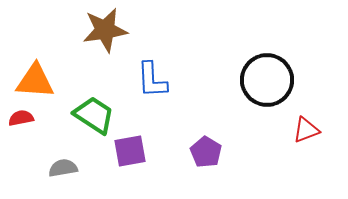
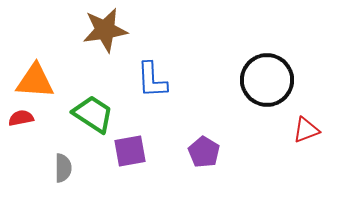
green trapezoid: moved 1 px left, 1 px up
purple pentagon: moved 2 px left
gray semicircle: rotated 100 degrees clockwise
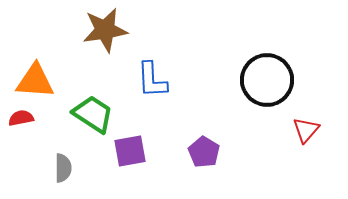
red triangle: rotated 28 degrees counterclockwise
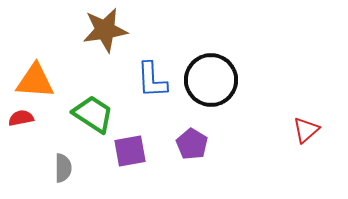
black circle: moved 56 px left
red triangle: rotated 8 degrees clockwise
purple pentagon: moved 12 px left, 8 px up
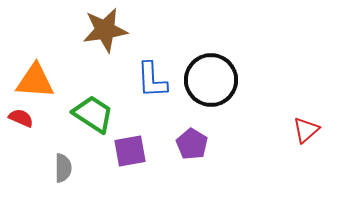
red semicircle: rotated 35 degrees clockwise
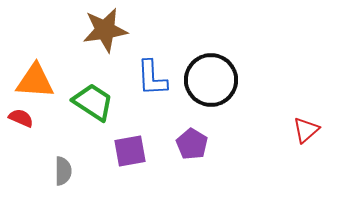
blue L-shape: moved 2 px up
green trapezoid: moved 12 px up
gray semicircle: moved 3 px down
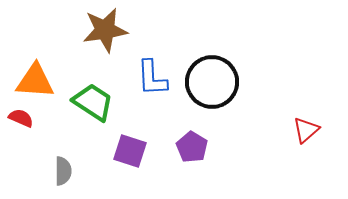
black circle: moved 1 px right, 2 px down
purple pentagon: moved 3 px down
purple square: rotated 28 degrees clockwise
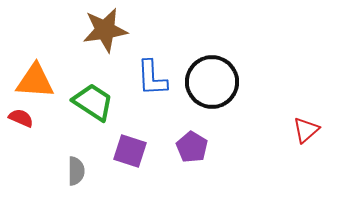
gray semicircle: moved 13 px right
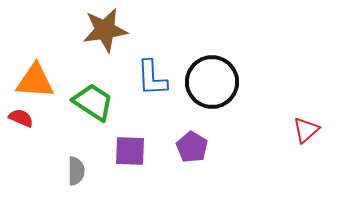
purple square: rotated 16 degrees counterclockwise
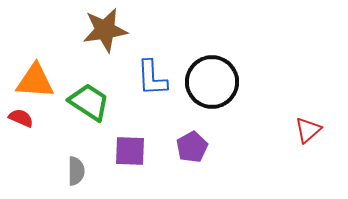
green trapezoid: moved 4 px left
red triangle: moved 2 px right
purple pentagon: rotated 12 degrees clockwise
